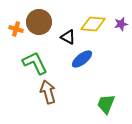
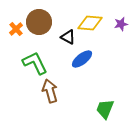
yellow diamond: moved 3 px left, 1 px up
orange cross: rotated 32 degrees clockwise
brown arrow: moved 2 px right, 1 px up
green trapezoid: moved 1 px left, 5 px down
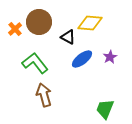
purple star: moved 11 px left, 33 px down; rotated 16 degrees counterclockwise
orange cross: moved 1 px left
green L-shape: rotated 12 degrees counterclockwise
brown arrow: moved 6 px left, 4 px down
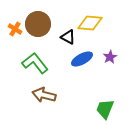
brown circle: moved 1 px left, 2 px down
orange cross: rotated 16 degrees counterclockwise
blue ellipse: rotated 10 degrees clockwise
brown arrow: rotated 60 degrees counterclockwise
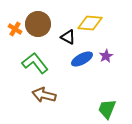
purple star: moved 4 px left, 1 px up
green trapezoid: moved 2 px right
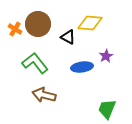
blue ellipse: moved 8 px down; rotated 20 degrees clockwise
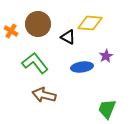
orange cross: moved 4 px left, 2 px down
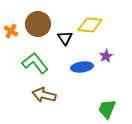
yellow diamond: moved 2 px down
black triangle: moved 3 px left, 1 px down; rotated 28 degrees clockwise
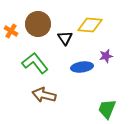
purple star: rotated 16 degrees clockwise
